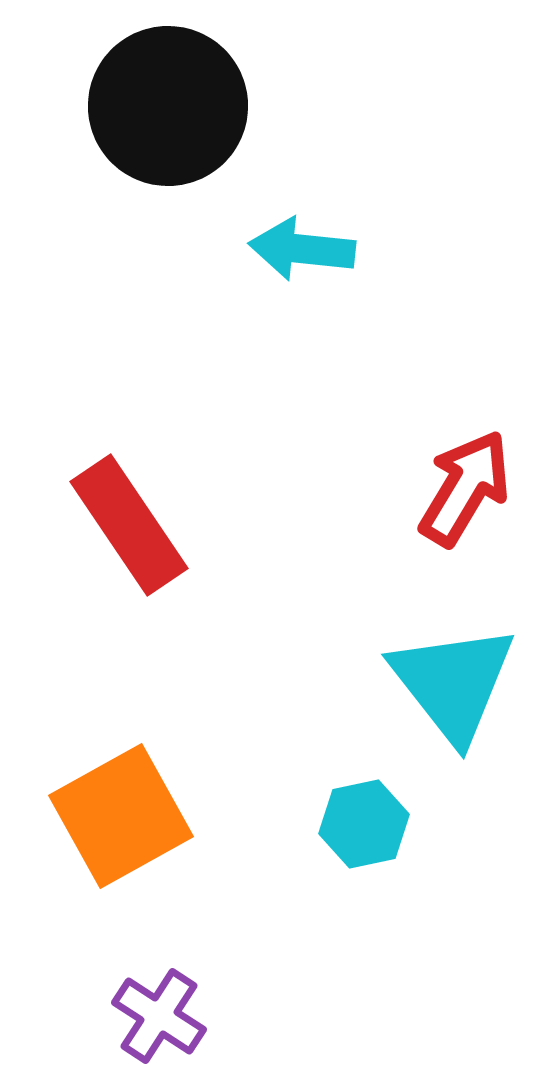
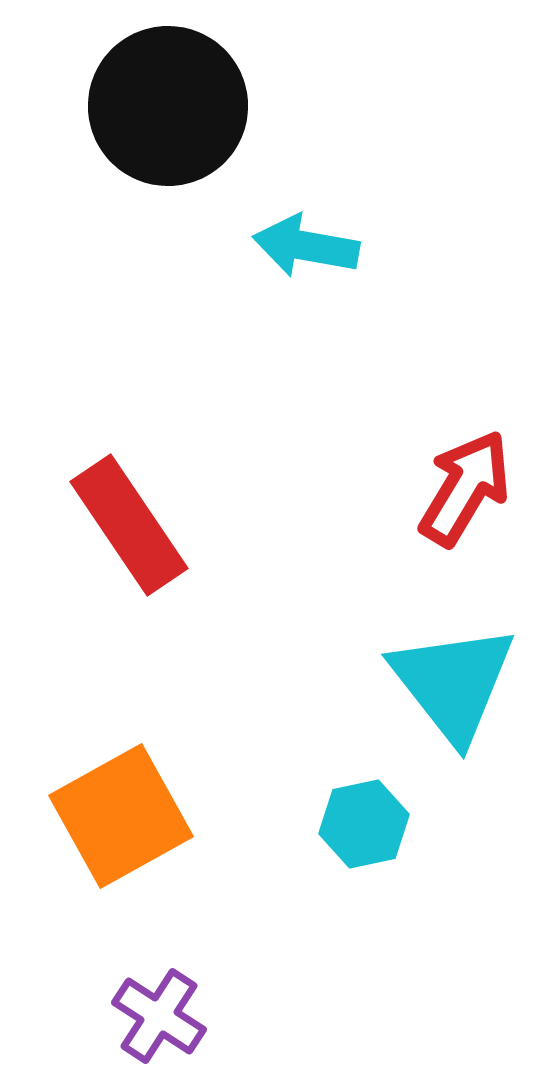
cyan arrow: moved 4 px right, 3 px up; rotated 4 degrees clockwise
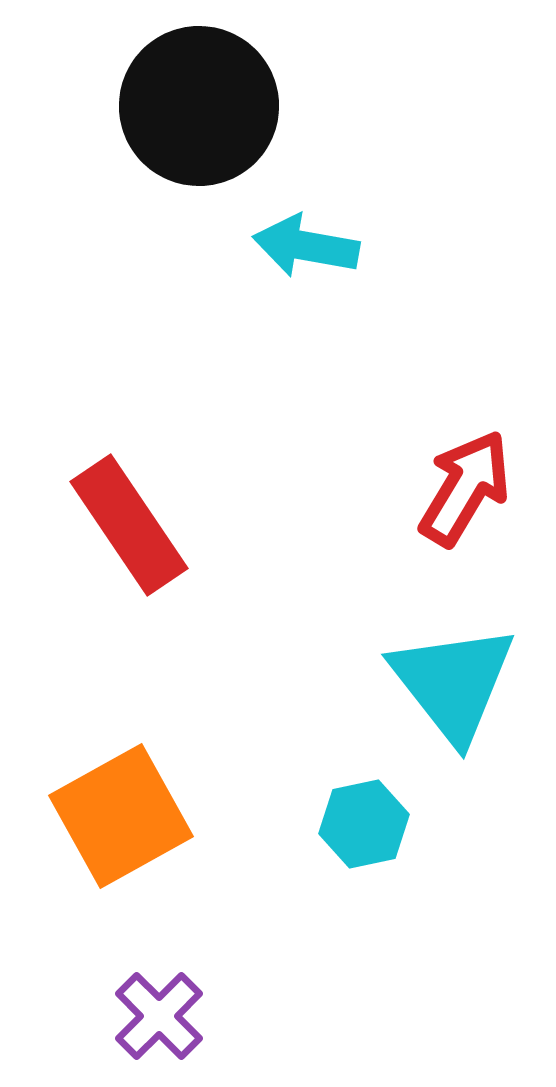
black circle: moved 31 px right
purple cross: rotated 12 degrees clockwise
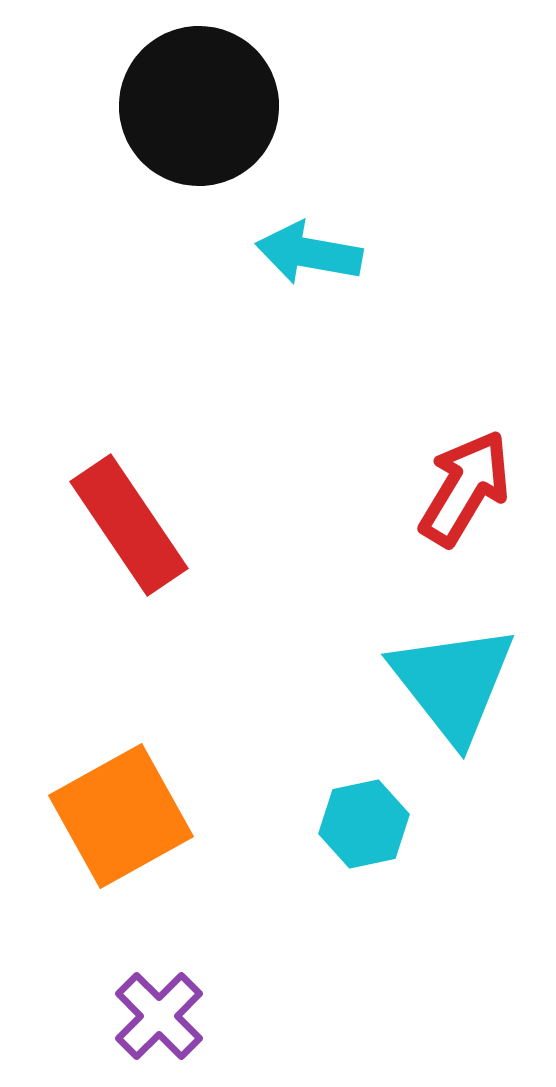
cyan arrow: moved 3 px right, 7 px down
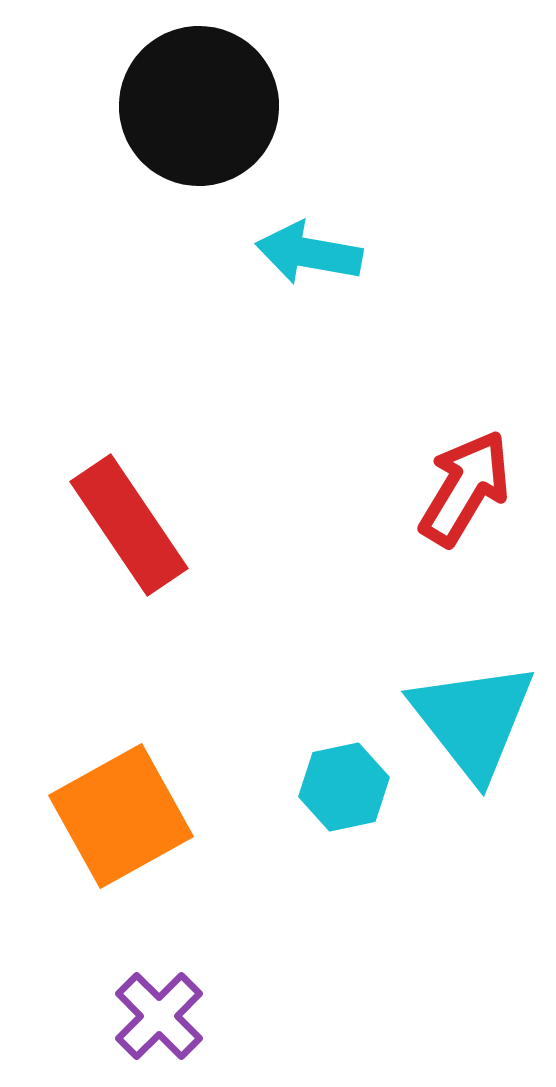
cyan triangle: moved 20 px right, 37 px down
cyan hexagon: moved 20 px left, 37 px up
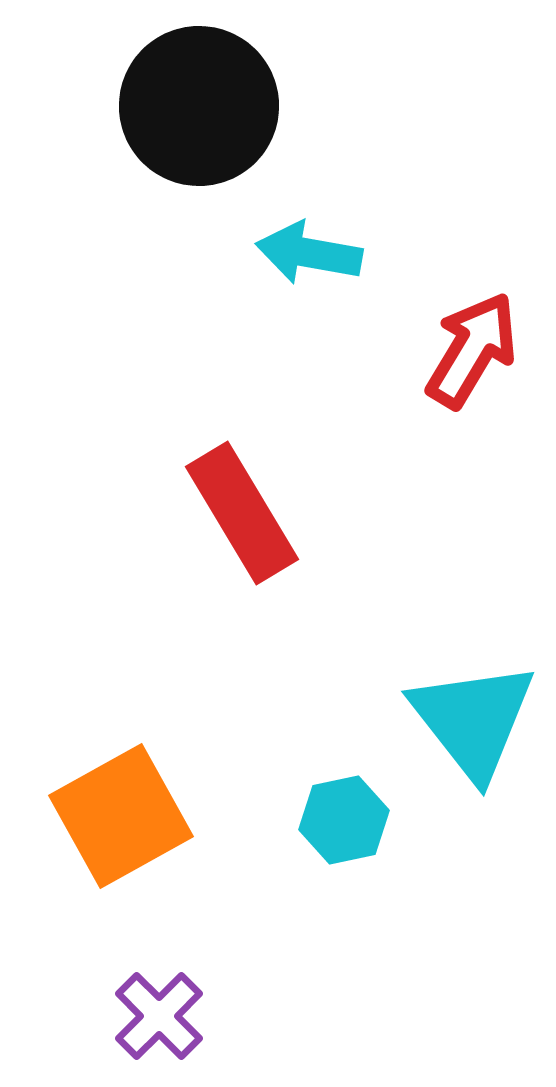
red arrow: moved 7 px right, 138 px up
red rectangle: moved 113 px right, 12 px up; rotated 3 degrees clockwise
cyan hexagon: moved 33 px down
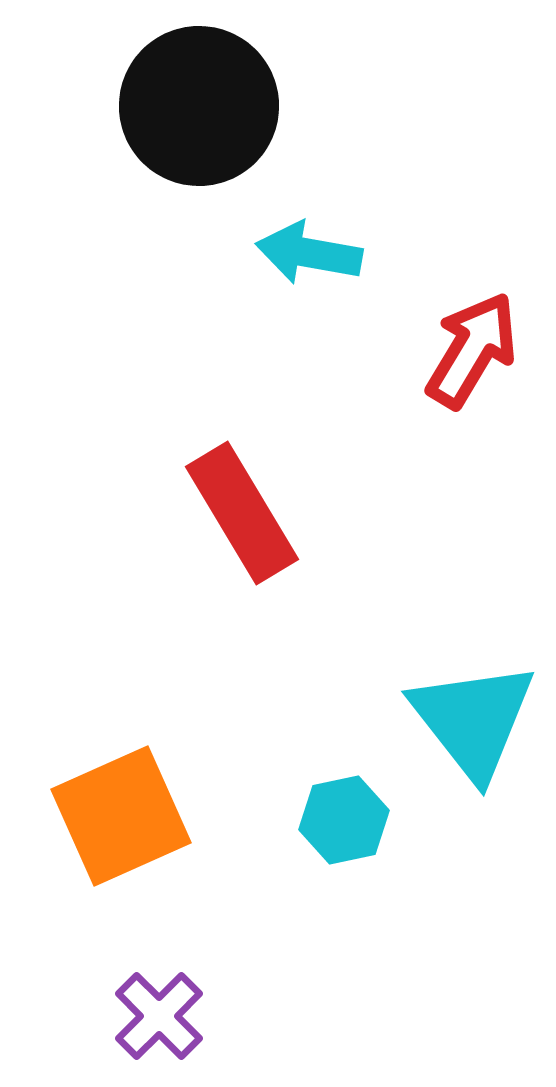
orange square: rotated 5 degrees clockwise
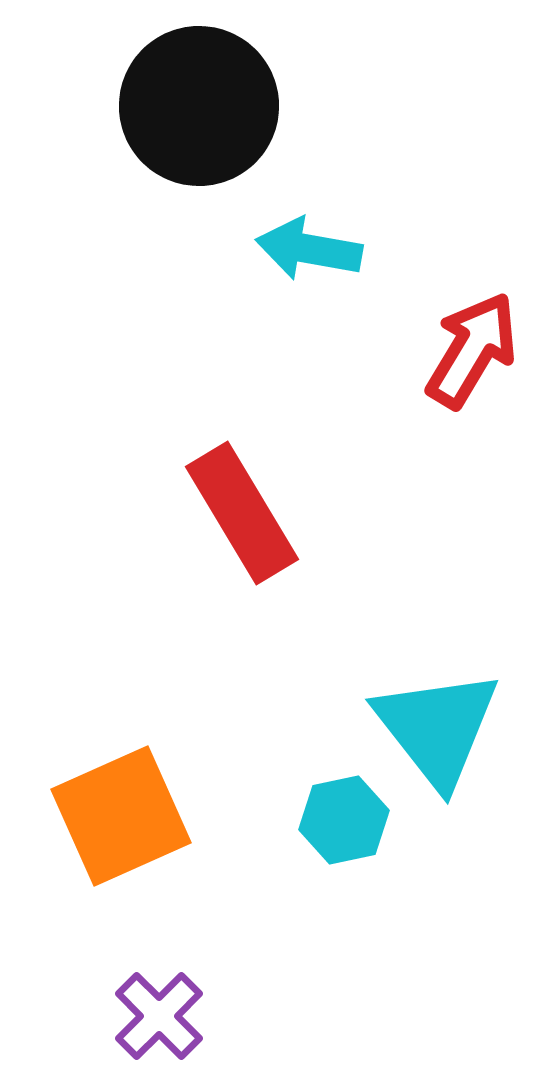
cyan arrow: moved 4 px up
cyan triangle: moved 36 px left, 8 px down
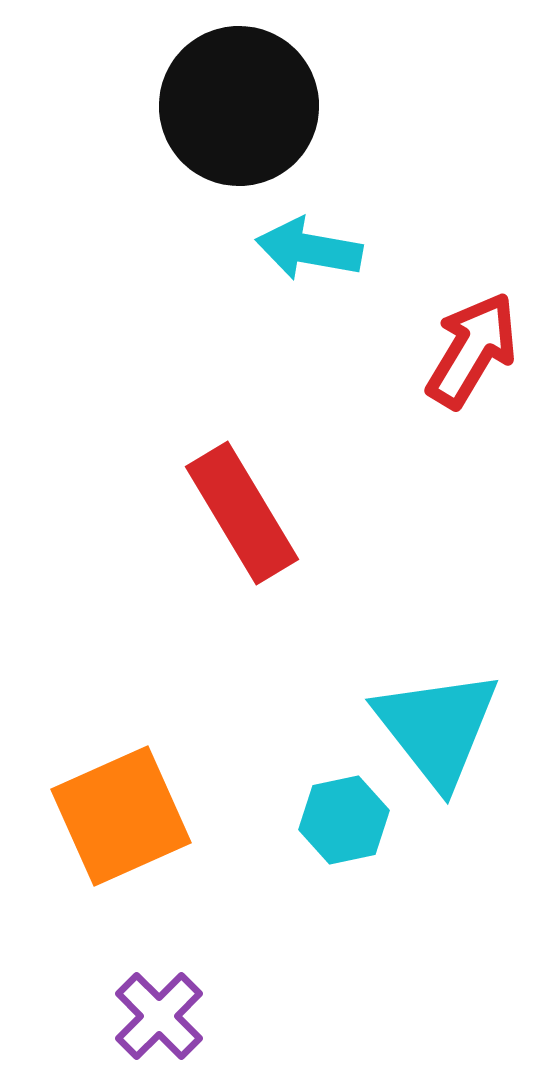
black circle: moved 40 px right
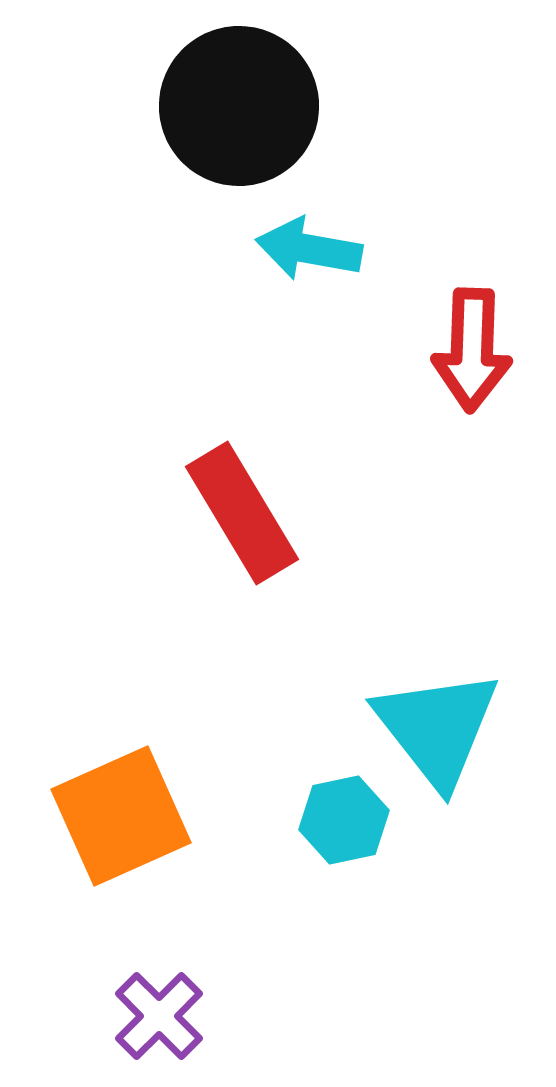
red arrow: rotated 151 degrees clockwise
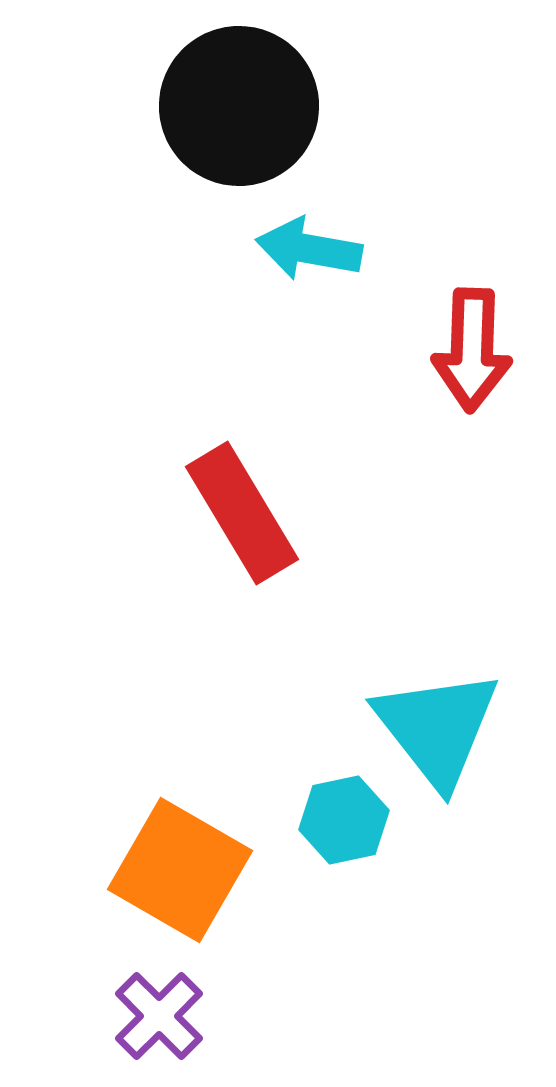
orange square: moved 59 px right, 54 px down; rotated 36 degrees counterclockwise
